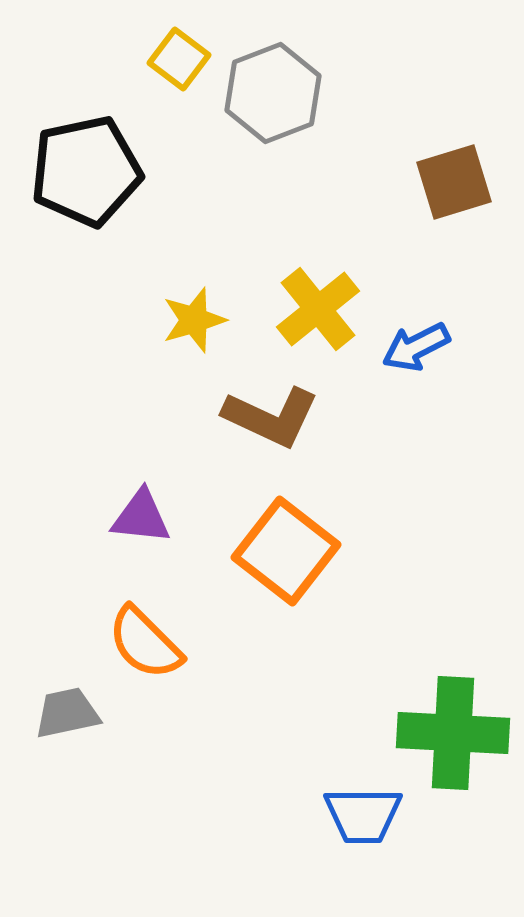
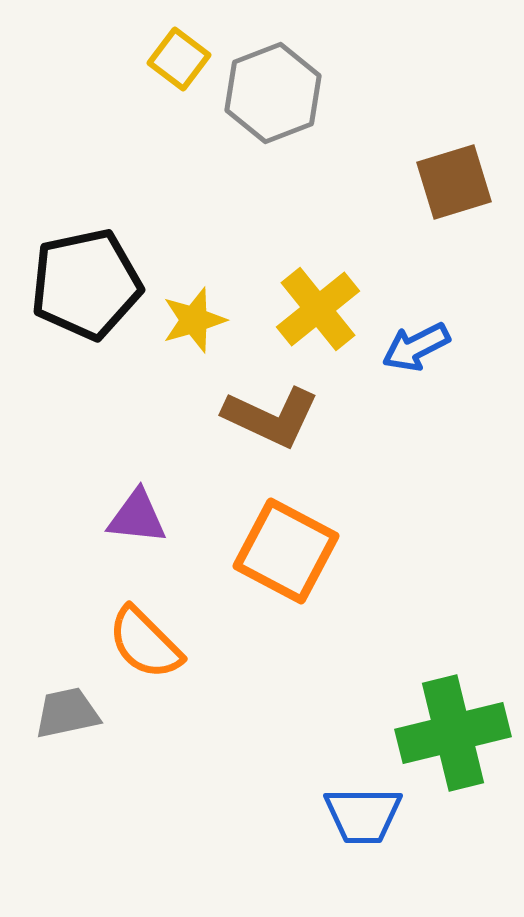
black pentagon: moved 113 px down
purple triangle: moved 4 px left
orange square: rotated 10 degrees counterclockwise
green cross: rotated 17 degrees counterclockwise
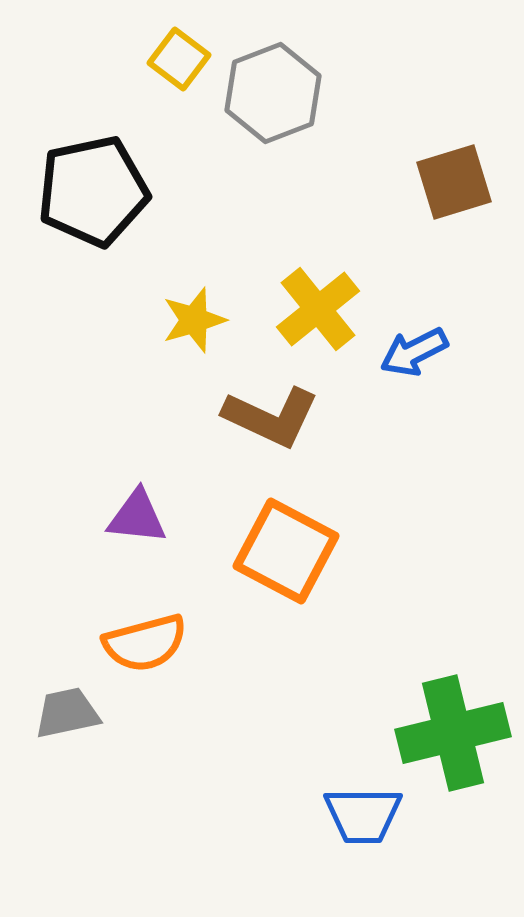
black pentagon: moved 7 px right, 93 px up
blue arrow: moved 2 px left, 5 px down
orange semicircle: rotated 60 degrees counterclockwise
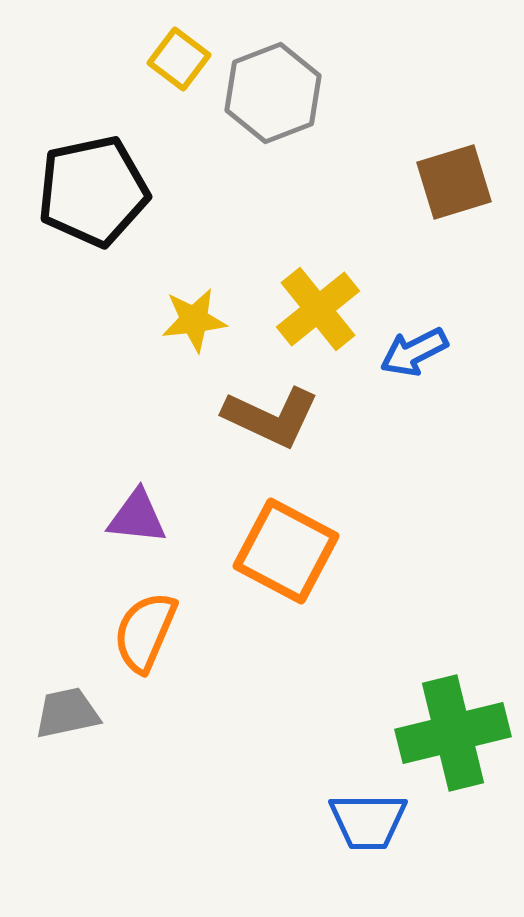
yellow star: rotated 10 degrees clockwise
orange semicircle: moved 11 px up; rotated 128 degrees clockwise
blue trapezoid: moved 5 px right, 6 px down
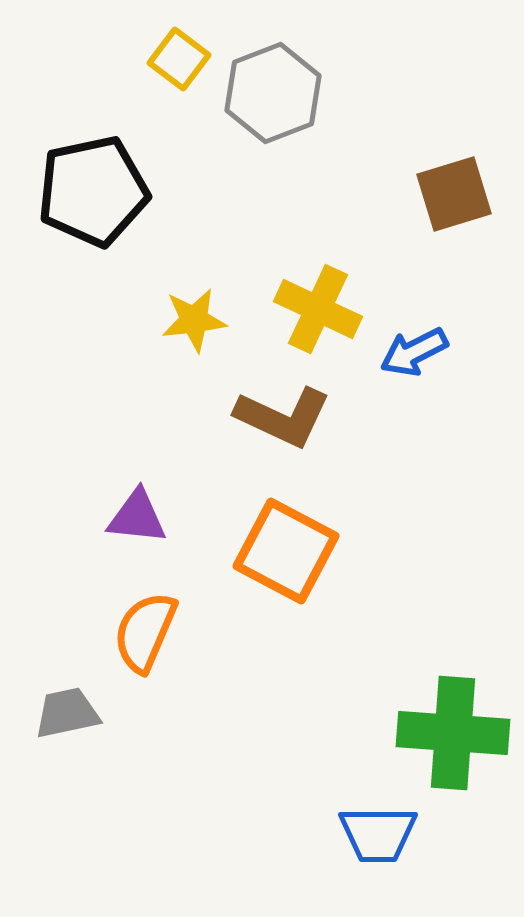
brown square: moved 12 px down
yellow cross: rotated 26 degrees counterclockwise
brown L-shape: moved 12 px right
green cross: rotated 18 degrees clockwise
blue trapezoid: moved 10 px right, 13 px down
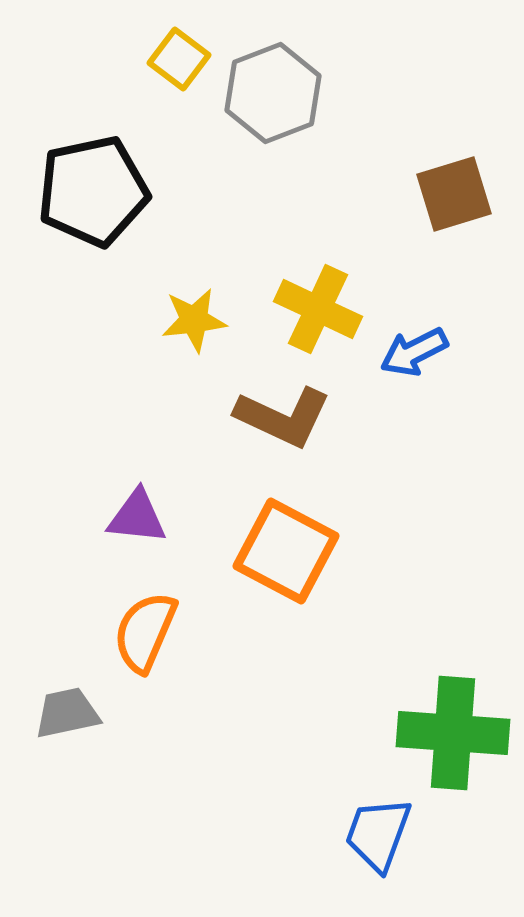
blue trapezoid: rotated 110 degrees clockwise
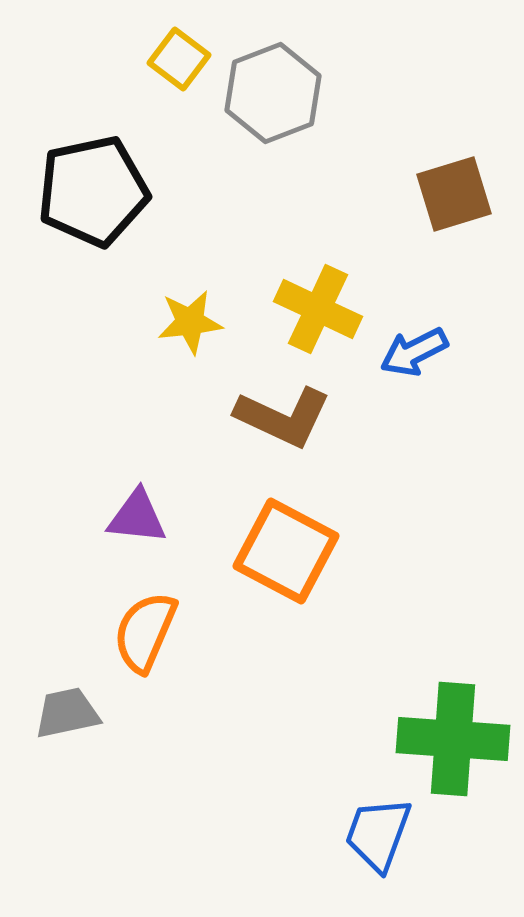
yellow star: moved 4 px left, 2 px down
green cross: moved 6 px down
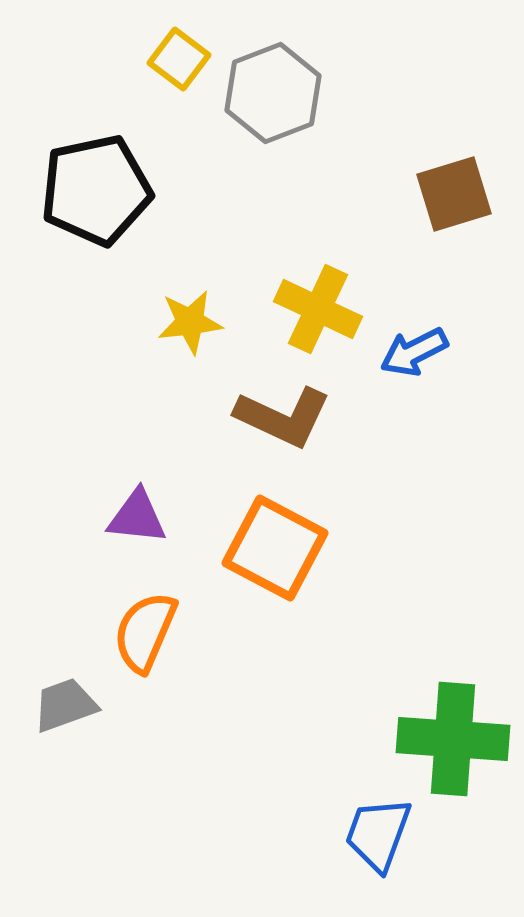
black pentagon: moved 3 px right, 1 px up
orange square: moved 11 px left, 3 px up
gray trapezoid: moved 2 px left, 8 px up; rotated 8 degrees counterclockwise
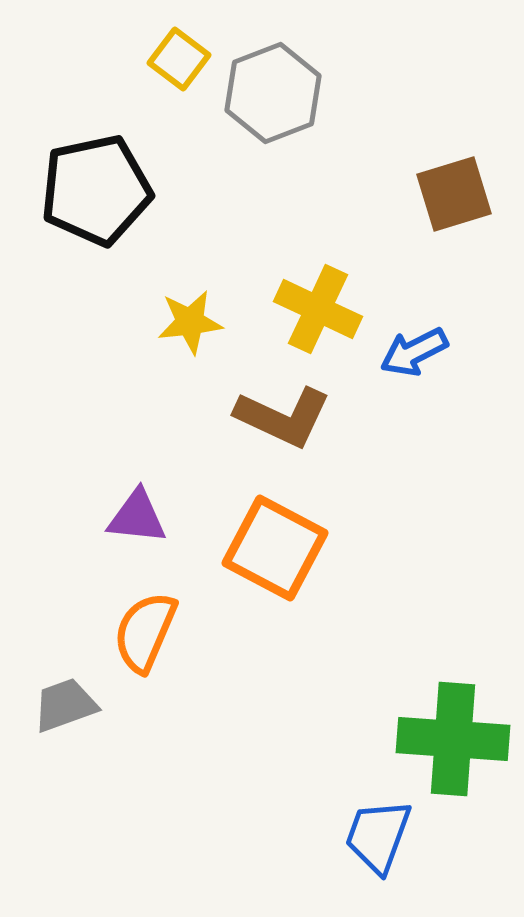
blue trapezoid: moved 2 px down
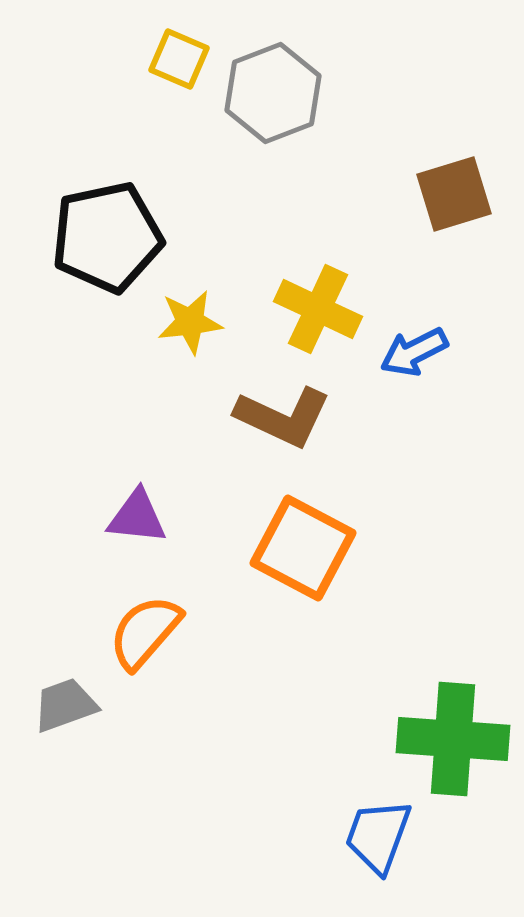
yellow square: rotated 14 degrees counterclockwise
black pentagon: moved 11 px right, 47 px down
orange square: moved 28 px right
orange semicircle: rotated 18 degrees clockwise
